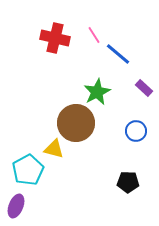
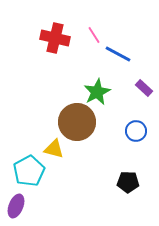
blue line: rotated 12 degrees counterclockwise
brown circle: moved 1 px right, 1 px up
cyan pentagon: moved 1 px right, 1 px down
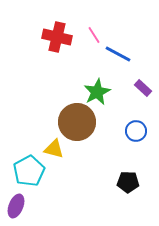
red cross: moved 2 px right, 1 px up
purple rectangle: moved 1 px left
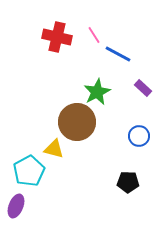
blue circle: moved 3 px right, 5 px down
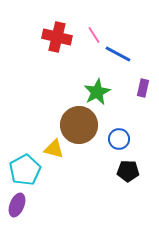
purple rectangle: rotated 60 degrees clockwise
brown circle: moved 2 px right, 3 px down
blue circle: moved 20 px left, 3 px down
cyan pentagon: moved 4 px left, 1 px up
black pentagon: moved 11 px up
purple ellipse: moved 1 px right, 1 px up
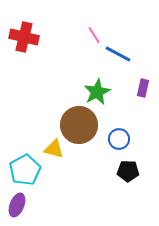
red cross: moved 33 px left
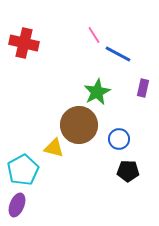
red cross: moved 6 px down
yellow triangle: moved 1 px up
cyan pentagon: moved 2 px left
